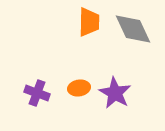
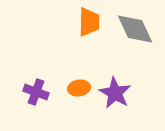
gray diamond: moved 2 px right
purple cross: moved 1 px left, 1 px up
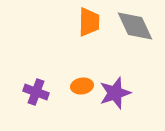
gray diamond: moved 3 px up
orange ellipse: moved 3 px right, 2 px up
purple star: rotated 24 degrees clockwise
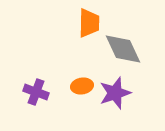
orange trapezoid: moved 1 px down
gray diamond: moved 12 px left, 23 px down
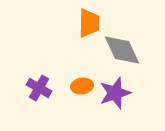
gray diamond: moved 1 px left, 1 px down
purple cross: moved 3 px right, 4 px up; rotated 10 degrees clockwise
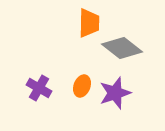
gray diamond: moved 2 px up; rotated 27 degrees counterclockwise
orange ellipse: rotated 60 degrees counterclockwise
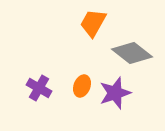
orange trapezoid: moved 4 px right; rotated 152 degrees counterclockwise
gray diamond: moved 10 px right, 5 px down
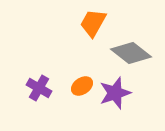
gray diamond: moved 1 px left
orange ellipse: rotated 35 degrees clockwise
